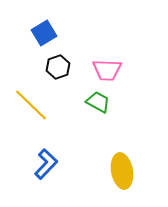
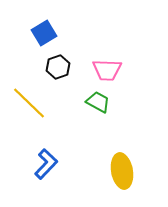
yellow line: moved 2 px left, 2 px up
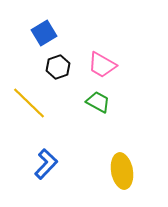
pink trapezoid: moved 5 px left, 5 px up; rotated 28 degrees clockwise
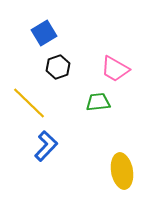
pink trapezoid: moved 13 px right, 4 px down
green trapezoid: rotated 35 degrees counterclockwise
blue L-shape: moved 18 px up
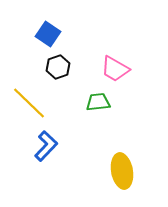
blue square: moved 4 px right, 1 px down; rotated 25 degrees counterclockwise
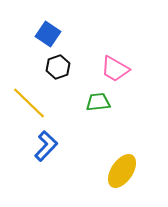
yellow ellipse: rotated 44 degrees clockwise
